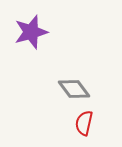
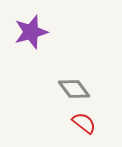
red semicircle: rotated 115 degrees clockwise
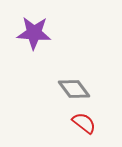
purple star: moved 3 px right, 1 px down; rotated 20 degrees clockwise
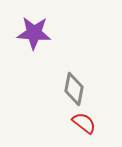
gray diamond: rotated 48 degrees clockwise
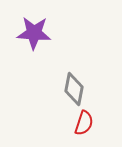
red semicircle: rotated 70 degrees clockwise
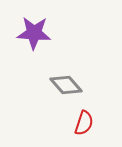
gray diamond: moved 8 px left, 4 px up; rotated 52 degrees counterclockwise
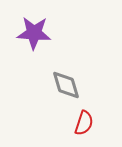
gray diamond: rotated 24 degrees clockwise
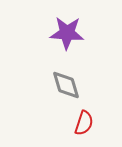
purple star: moved 33 px right
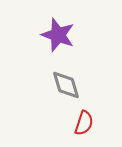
purple star: moved 9 px left, 2 px down; rotated 16 degrees clockwise
